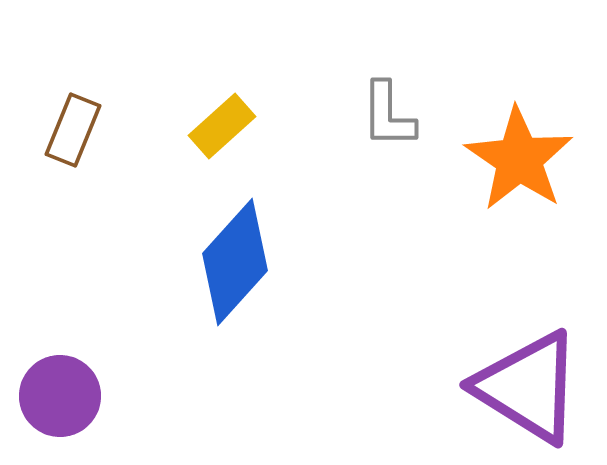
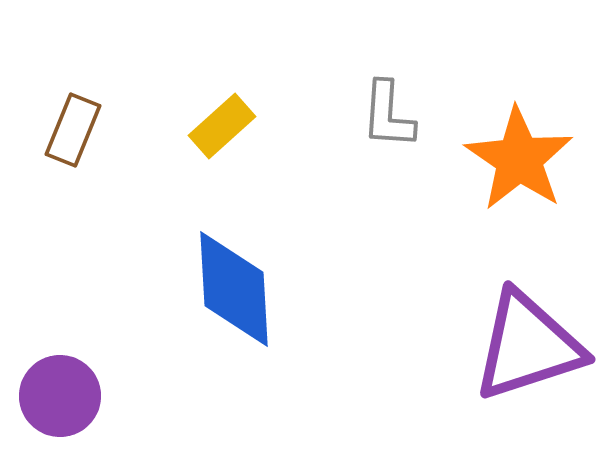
gray L-shape: rotated 4 degrees clockwise
blue diamond: moved 1 px left, 27 px down; rotated 45 degrees counterclockwise
purple triangle: moved 41 px up; rotated 50 degrees counterclockwise
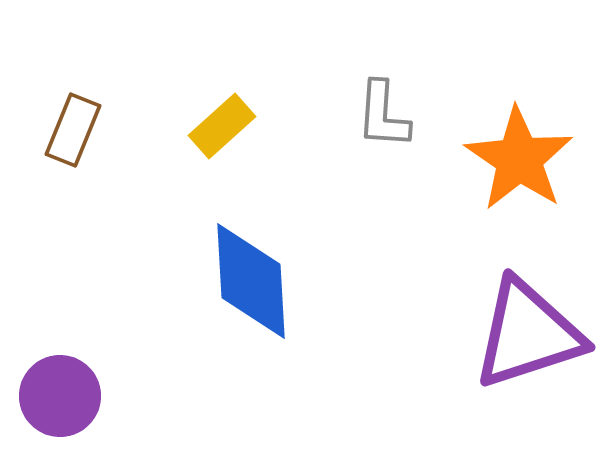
gray L-shape: moved 5 px left
blue diamond: moved 17 px right, 8 px up
purple triangle: moved 12 px up
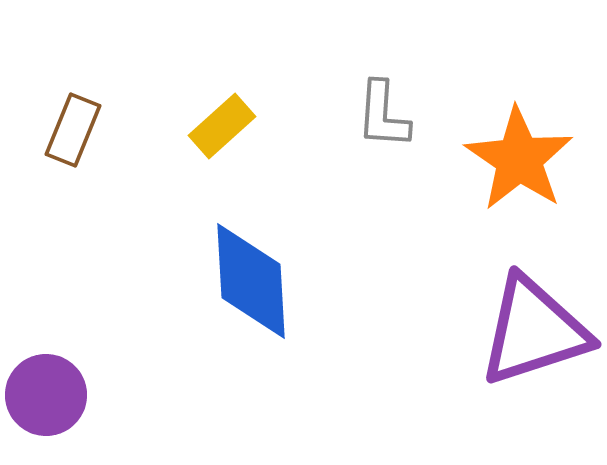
purple triangle: moved 6 px right, 3 px up
purple circle: moved 14 px left, 1 px up
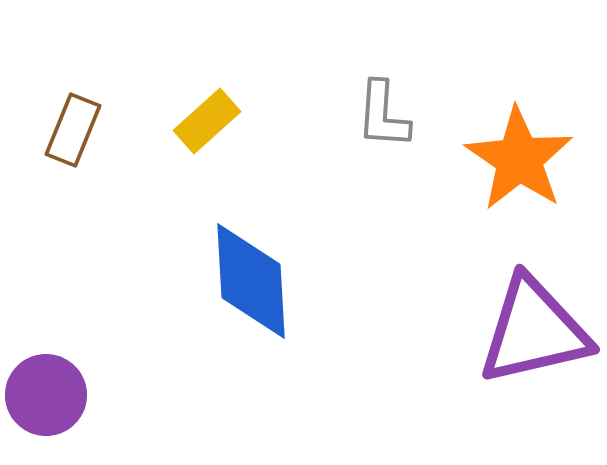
yellow rectangle: moved 15 px left, 5 px up
purple triangle: rotated 5 degrees clockwise
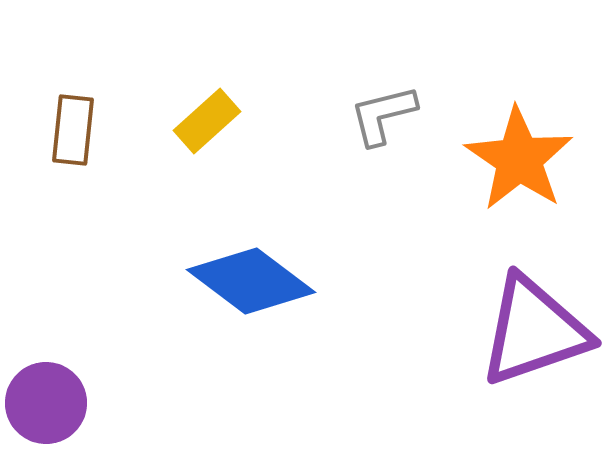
gray L-shape: rotated 72 degrees clockwise
brown rectangle: rotated 16 degrees counterclockwise
blue diamond: rotated 50 degrees counterclockwise
purple triangle: rotated 6 degrees counterclockwise
purple circle: moved 8 px down
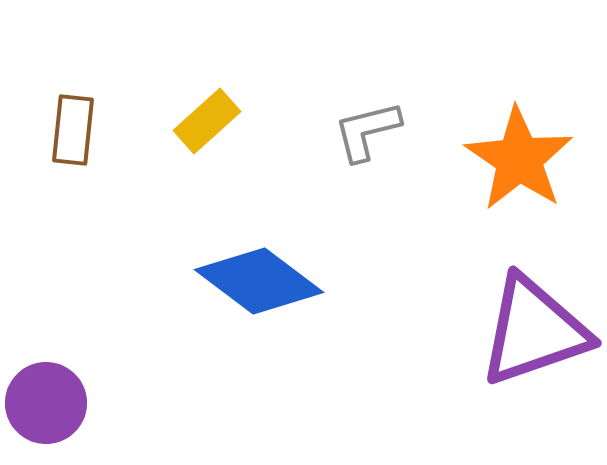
gray L-shape: moved 16 px left, 16 px down
blue diamond: moved 8 px right
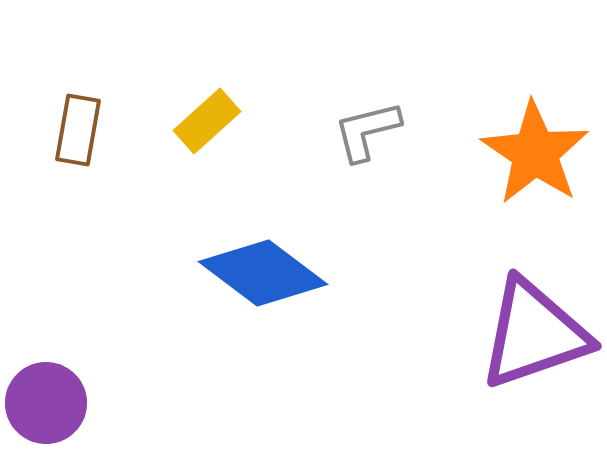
brown rectangle: moved 5 px right; rotated 4 degrees clockwise
orange star: moved 16 px right, 6 px up
blue diamond: moved 4 px right, 8 px up
purple triangle: moved 3 px down
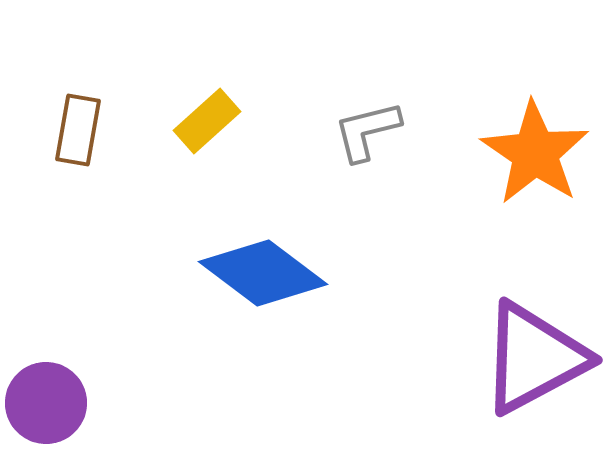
purple triangle: moved 24 px down; rotated 9 degrees counterclockwise
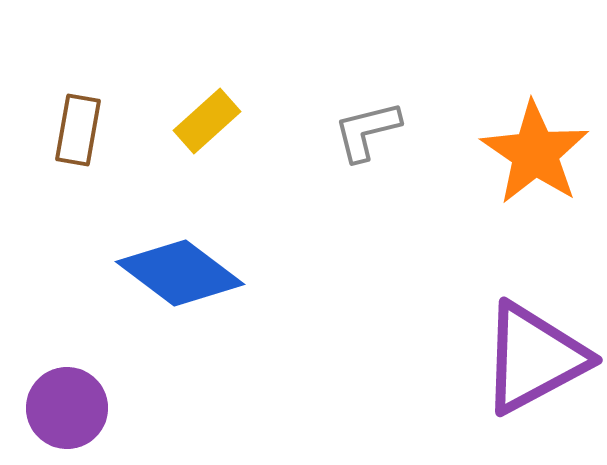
blue diamond: moved 83 px left
purple circle: moved 21 px right, 5 px down
